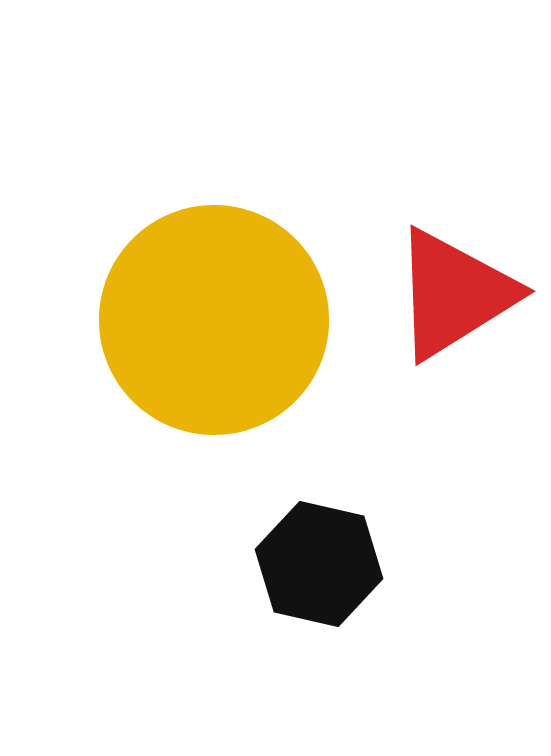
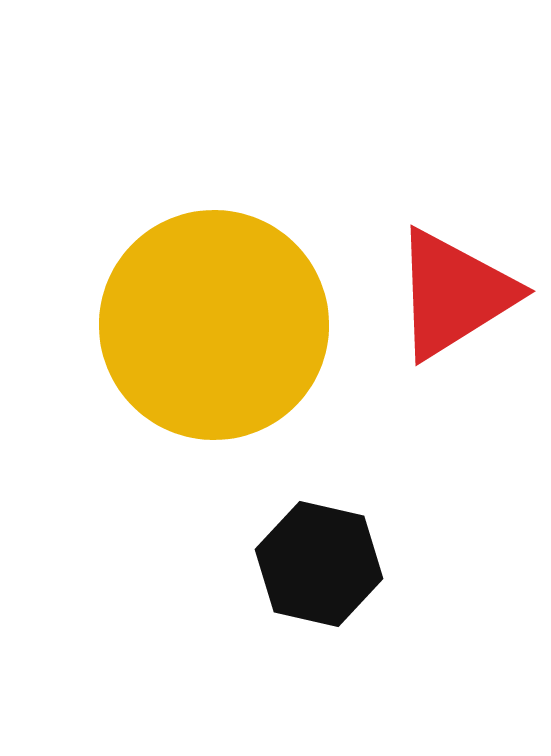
yellow circle: moved 5 px down
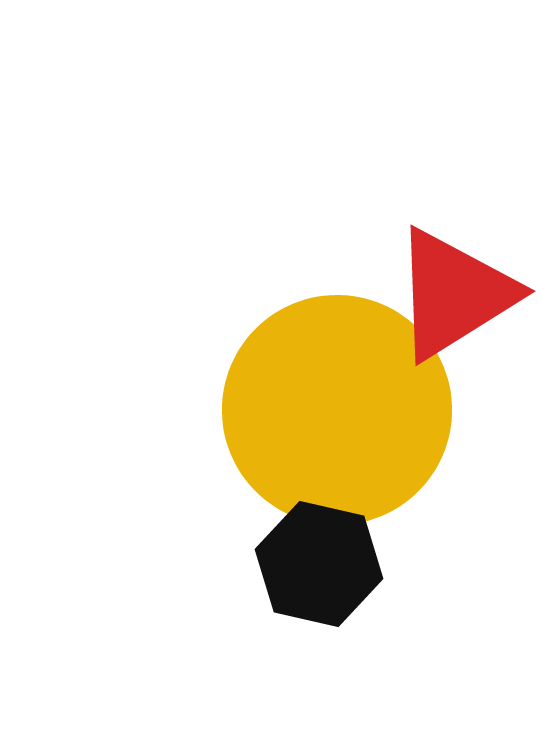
yellow circle: moved 123 px right, 85 px down
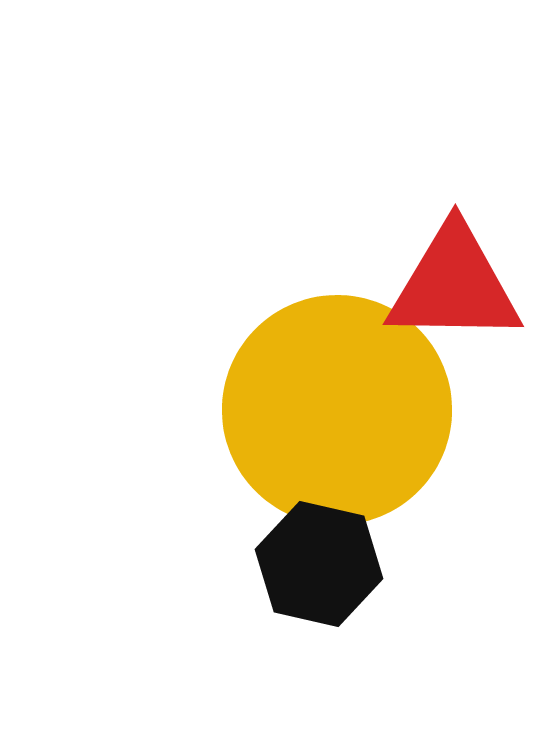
red triangle: moved 9 px up; rotated 33 degrees clockwise
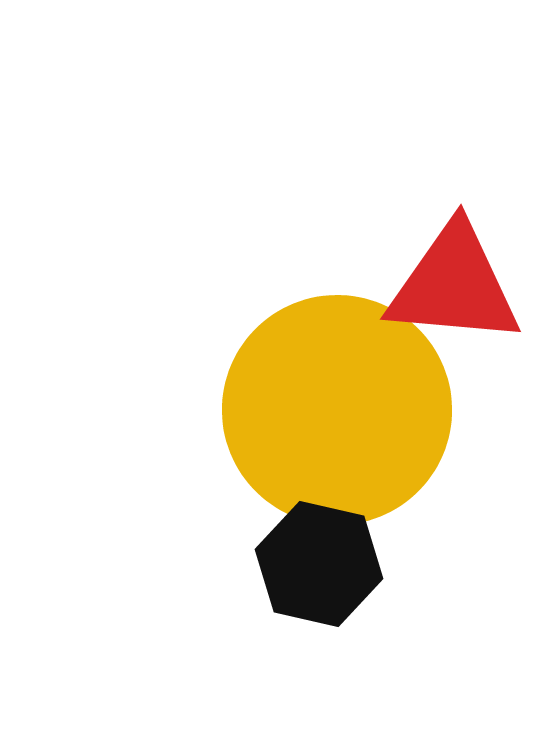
red triangle: rotated 4 degrees clockwise
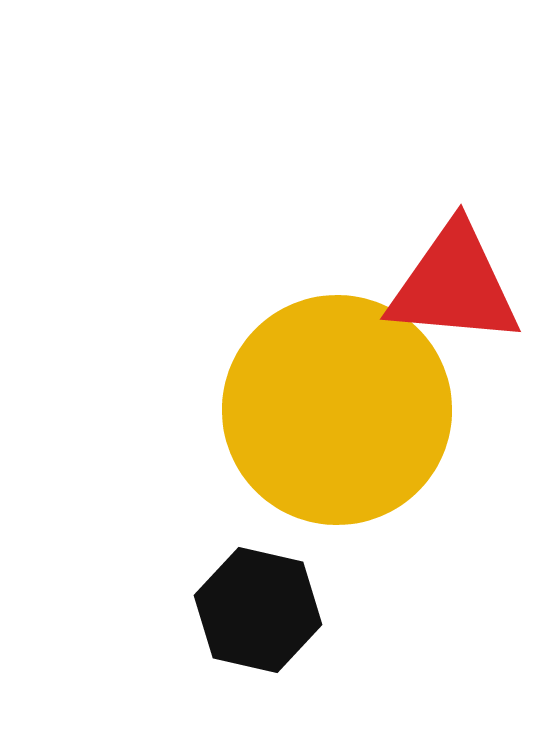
black hexagon: moved 61 px left, 46 px down
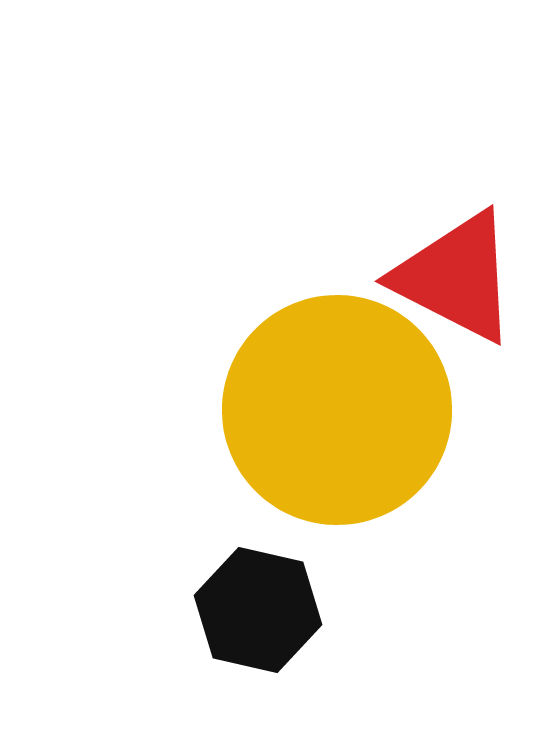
red triangle: moved 2 px right, 8 px up; rotated 22 degrees clockwise
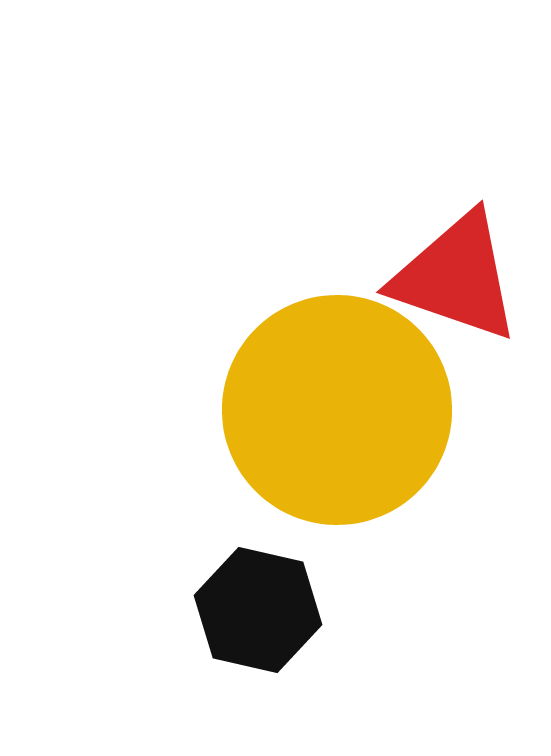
red triangle: rotated 8 degrees counterclockwise
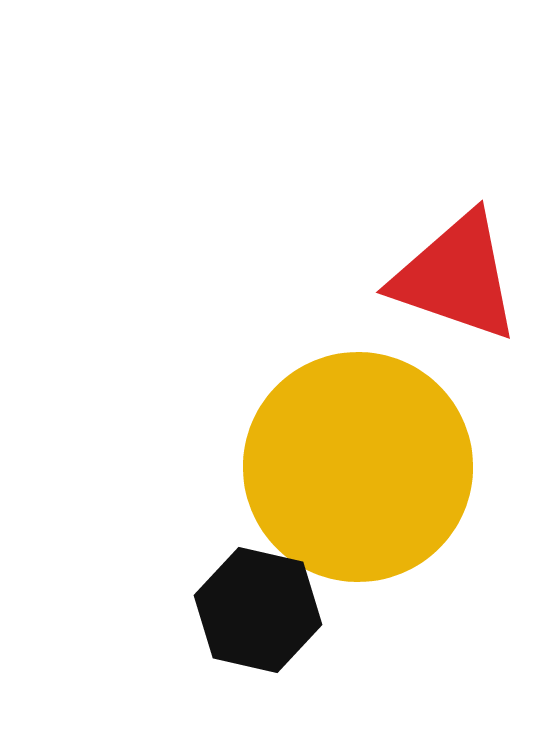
yellow circle: moved 21 px right, 57 px down
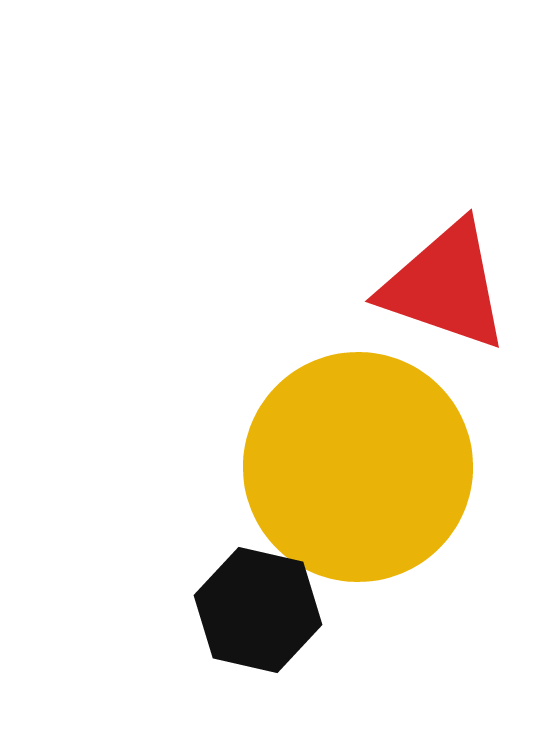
red triangle: moved 11 px left, 9 px down
